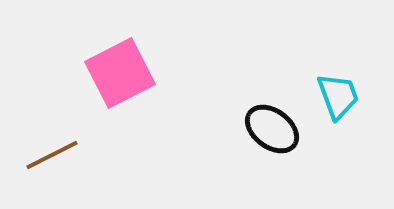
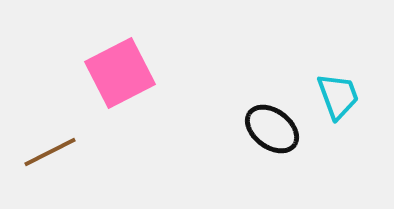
brown line: moved 2 px left, 3 px up
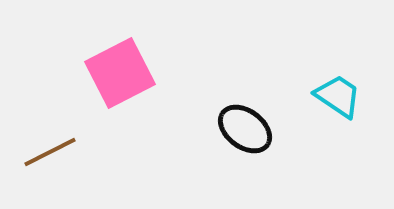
cyan trapezoid: rotated 36 degrees counterclockwise
black ellipse: moved 27 px left
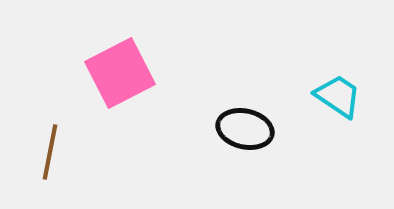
black ellipse: rotated 24 degrees counterclockwise
brown line: rotated 52 degrees counterclockwise
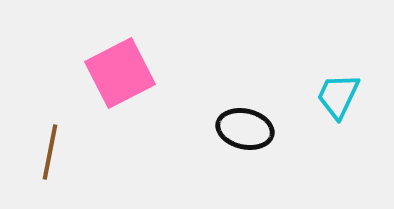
cyan trapezoid: rotated 99 degrees counterclockwise
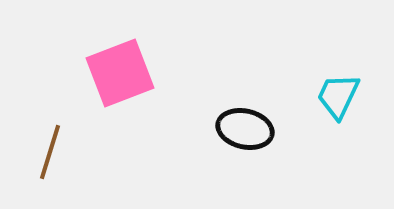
pink square: rotated 6 degrees clockwise
brown line: rotated 6 degrees clockwise
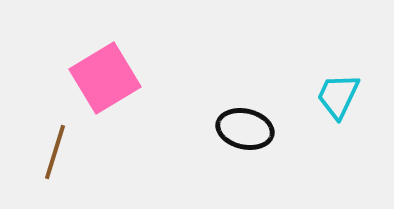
pink square: moved 15 px left, 5 px down; rotated 10 degrees counterclockwise
brown line: moved 5 px right
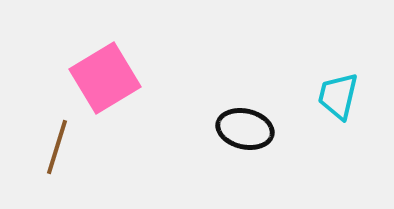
cyan trapezoid: rotated 12 degrees counterclockwise
brown line: moved 2 px right, 5 px up
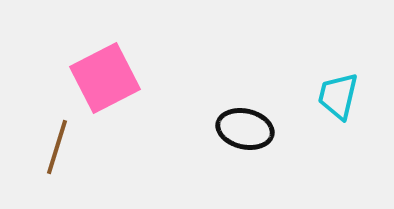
pink square: rotated 4 degrees clockwise
